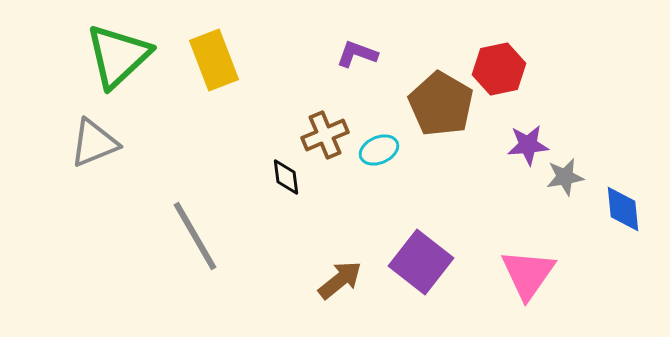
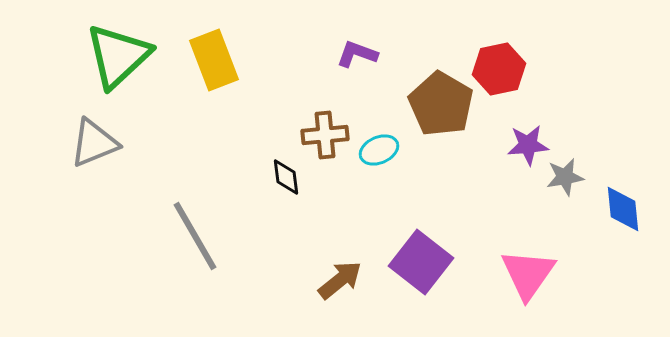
brown cross: rotated 18 degrees clockwise
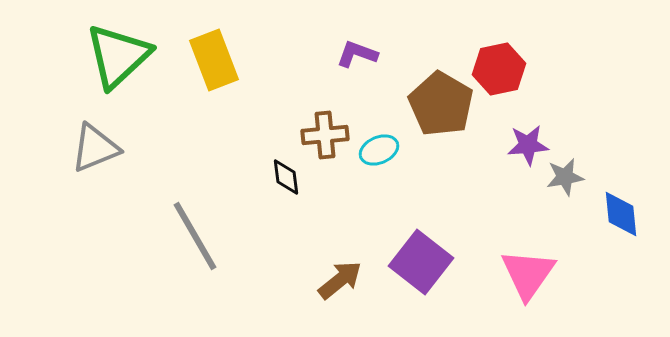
gray triangle: moved 1 px right, 5 px down
blue diamond: moved 2 px left, 5 px down
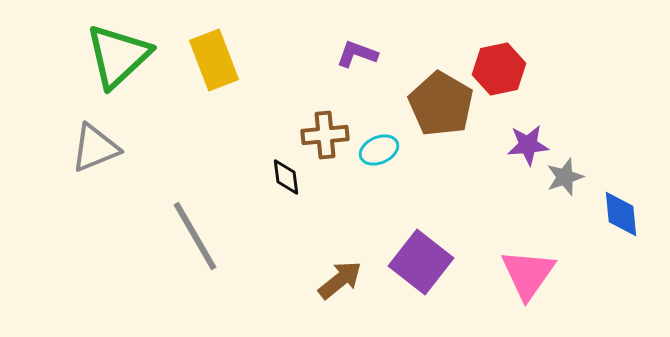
gray star: rotated 9 degrees counterclockwise
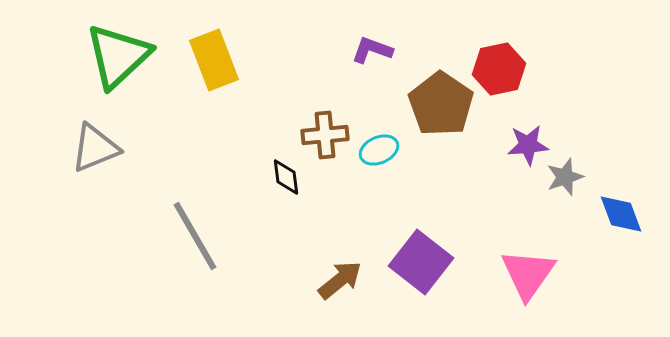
purple L-shape: moved 15 px right, 4 px up
brown pentagon: rotated 4 degrees clockwise
blue diamond: rotated 15 degrees counterclockwise
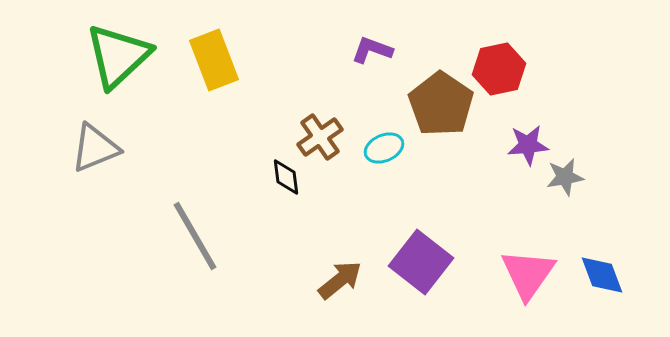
brown cross: moved 5 px left, 2 px down; rotated 30 degrees counterclockwise
cyan ellipse: moved 5 px right, 2 px up
gray star: rotated 9 degrees clockwise
blue diamond: moved 19 px left, 61 px down
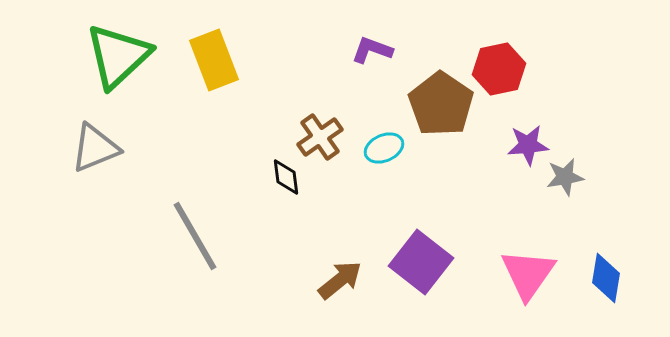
blue diamond: moved 4 px right, 3 px down; rotated 30 degrees clockwise
